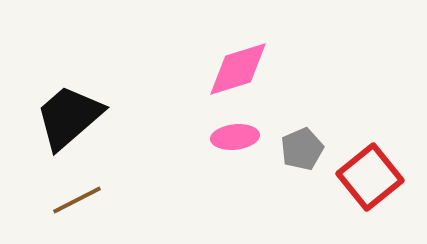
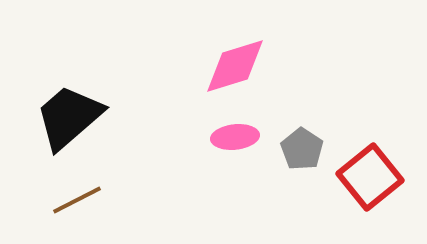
pink diamond: moved 3 px left, 3 px up
gray pentagon: rotated 15 degrees counterclockwise
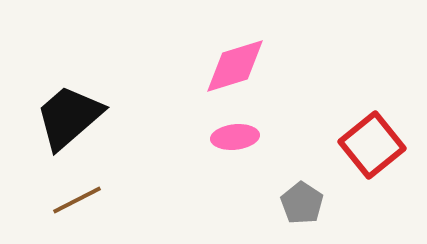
gray pentagon: moved 54 px down
red square: moved 2 px right, 32 px up
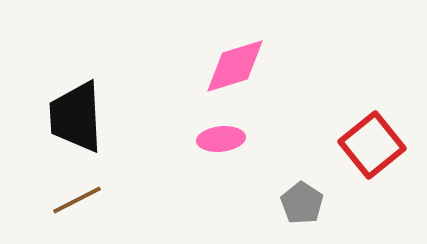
black trapezoid: moved 7 px right; rotated 52 degrees counterclockwise
pink ellipse: moved 14 px left, 2 px down
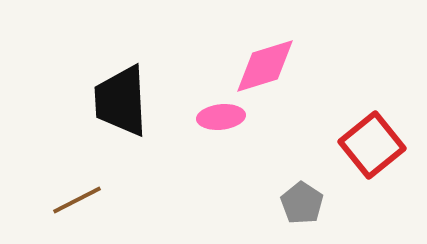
pink diamond: moved 30 px right
black trapezoid: moved 45 px right, 16 px up
pink ellipse: moved 22 px up
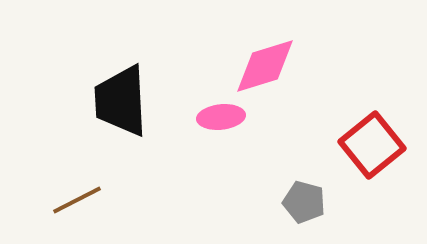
gray pentagon: moved 2 px right, 1 px up; rotated 18 degrees counterclockwise
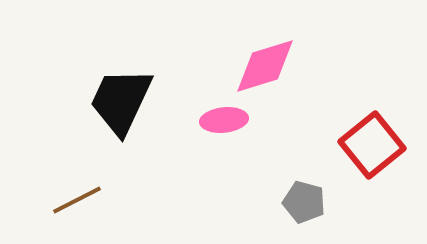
black trapezoid: rotated 28 degrees clockwise
pink ellipse: moved 3 px right, 3 px down
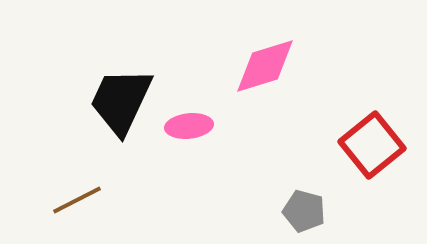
pink ellipse: moved 35 px left, 6 px down
gray pentagon: moved 9 px down
